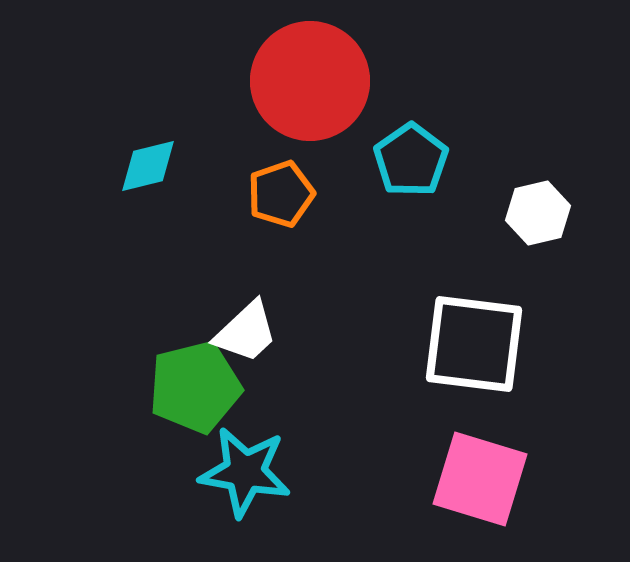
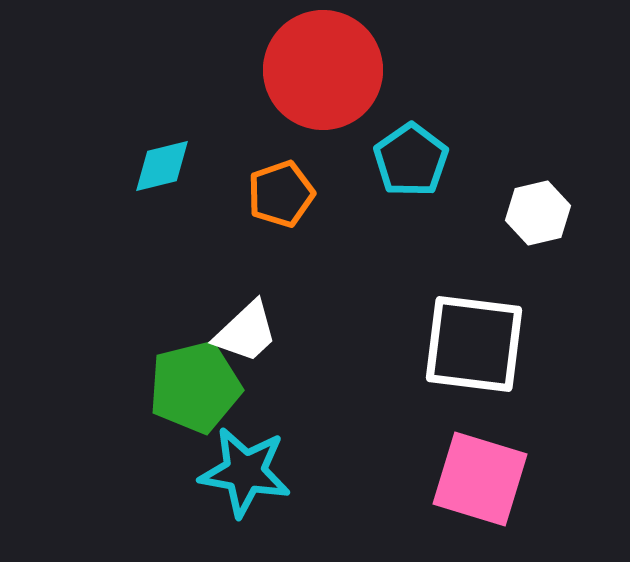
red circle: moved 13 px right, 11 px up
cyan diamond: moved 14 px right
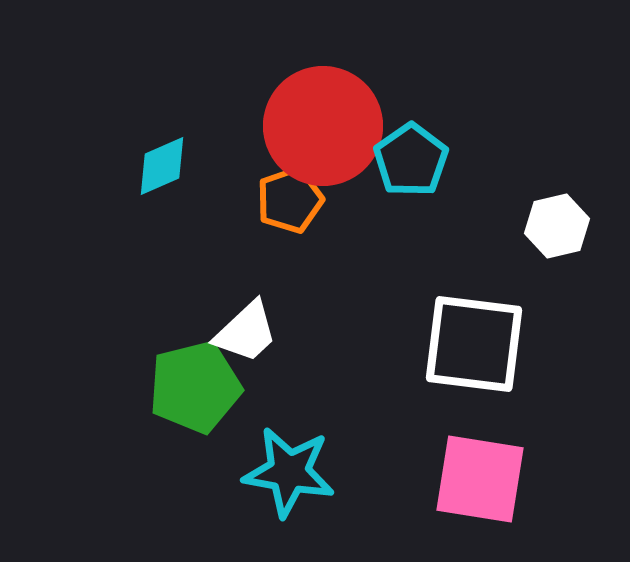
red circle: moved 56 px down
cyan diamond: rotated 10 degrees counterclockwise
orange pentagon: moved 9 px right, 6 px down
white hexagon: moved 19 px right, 13 px down
cyan star: moved 44 px right
pink square: rotated 8 degrees counterclockwise
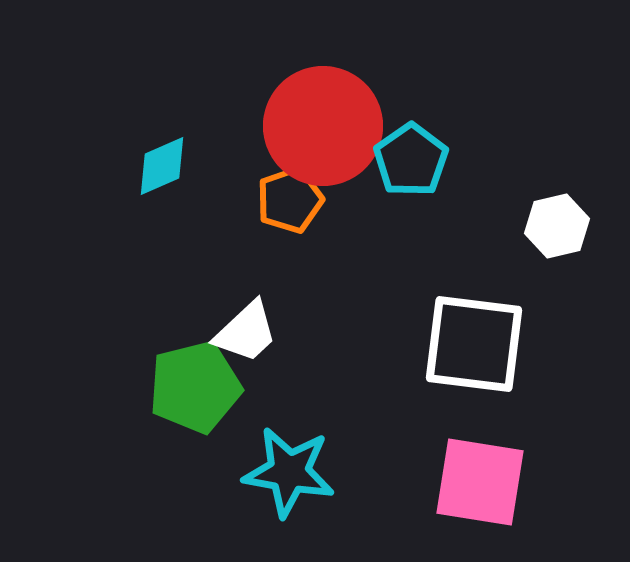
pink square: moved 3 px down
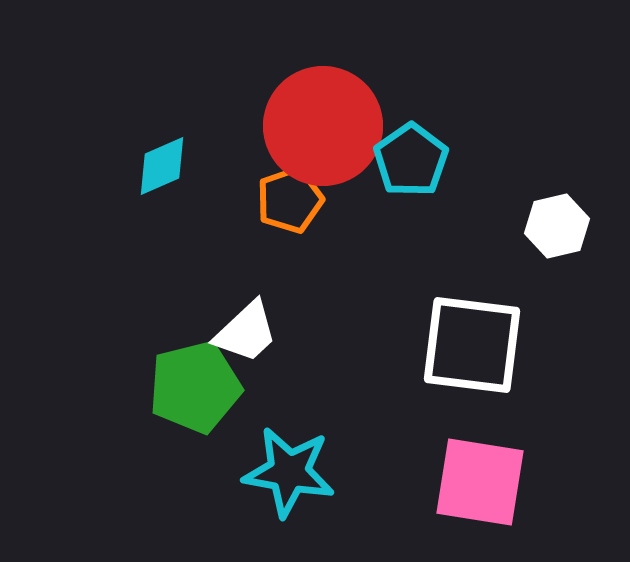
white square: moved 2 px left, 1 px down
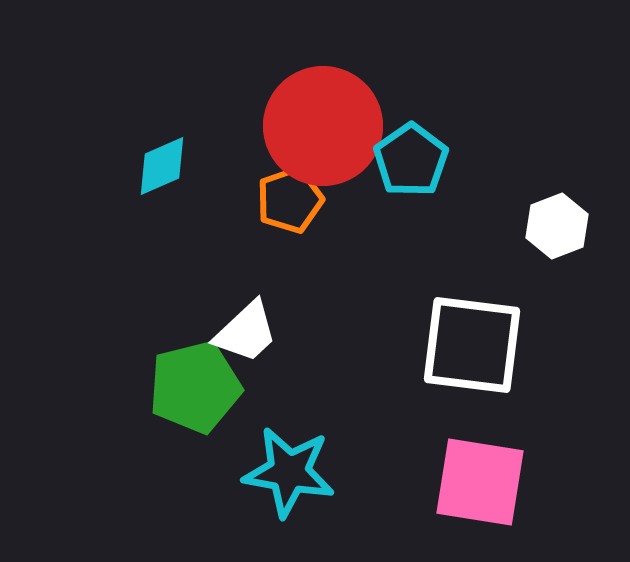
white hexagon: rotated 8 degrees counterclockwise
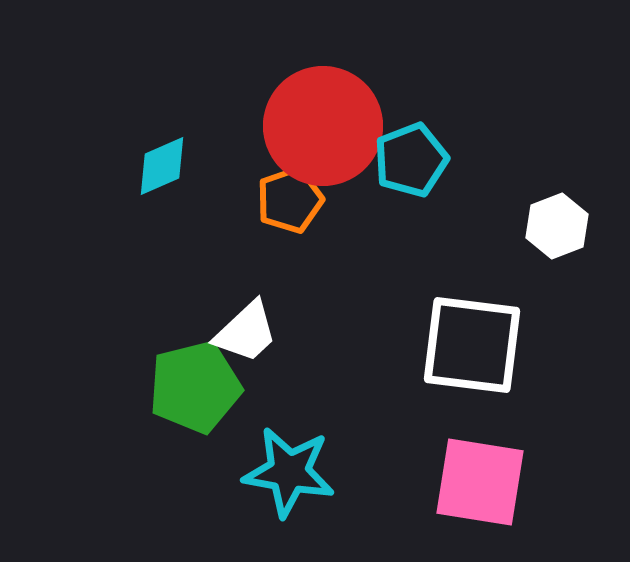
cyan pentagon: rotated 14 degrees clockwise
